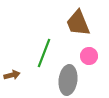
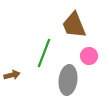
brown trapezoid: moved 4 px left, 2 px down
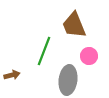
green line: moved 2 px up
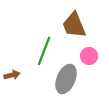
gray ellipse: moved 2 px left, 1 px up; rotated 16 degrees clockwise
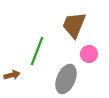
brown trapezoid: rotated 44 degrees clockwise
green line: moved 7 px left
pink circle: moved 2 px up
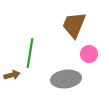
green line: moved 7 px left, 2 px down; rotated 12 degrees counterclockwise
gray ellipse: rotated 60 degrees clockwise
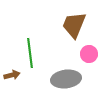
green line: rotated 16 degrees counterclockwise
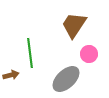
brown trapezoid: rotated 12 degrees clockwise
brown arrow: moved 1 px left
gray ellipse: rotated 36 degrees counterclockwise
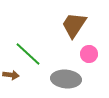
green line: moved 2 px left, 1 px down; rotated 40 degrees counterclockwise
brown arrow: rotated 21 degrees clockwise
gray ellipse: rotated 48 degrees clockwise
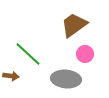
brown trapezoid: rotated 20 degrees clockwise
pink circle: moved 4 px left
brown arrow: moved 1 px down
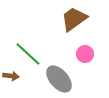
brown trapezoid: moved 6 px up
gray ellipse: moved 7 px left; rotated 44 degrees clockwise
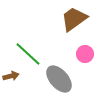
brown arrow: rotated 21 degrees counterclockwise
